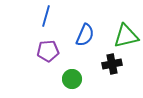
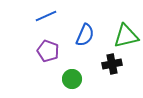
blue line: rotated 50 degrees clockwise
purple pentagon: rotated 25 degrees clockwise
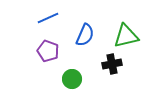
blue line: moved 2 px right, 2 px down
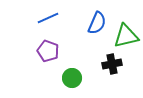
blue semicircle: moved 12 px right, 12 px up
green circle: moved 1 px up
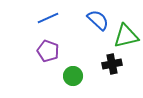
blue semicircle: moved 1 px right, 3 px up; rotated 70 degrees counterclockwise
green circle: moved 1 px right, 2 px up
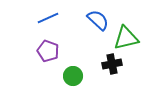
green triangle: moved 2 px down
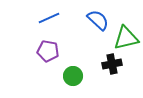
blue line: moved 1 px right
purple pentagon: rotated 10 degrees counterclockwise
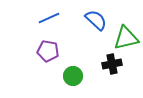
blue semicircle: moved 2 px left
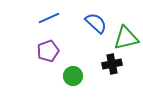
blue semicircle: moved 3 px down
purple pentagon: rotated 30 degrees counterclockwise
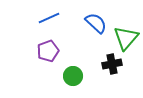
green triangle: rotated 36 degrees counterclockwise
